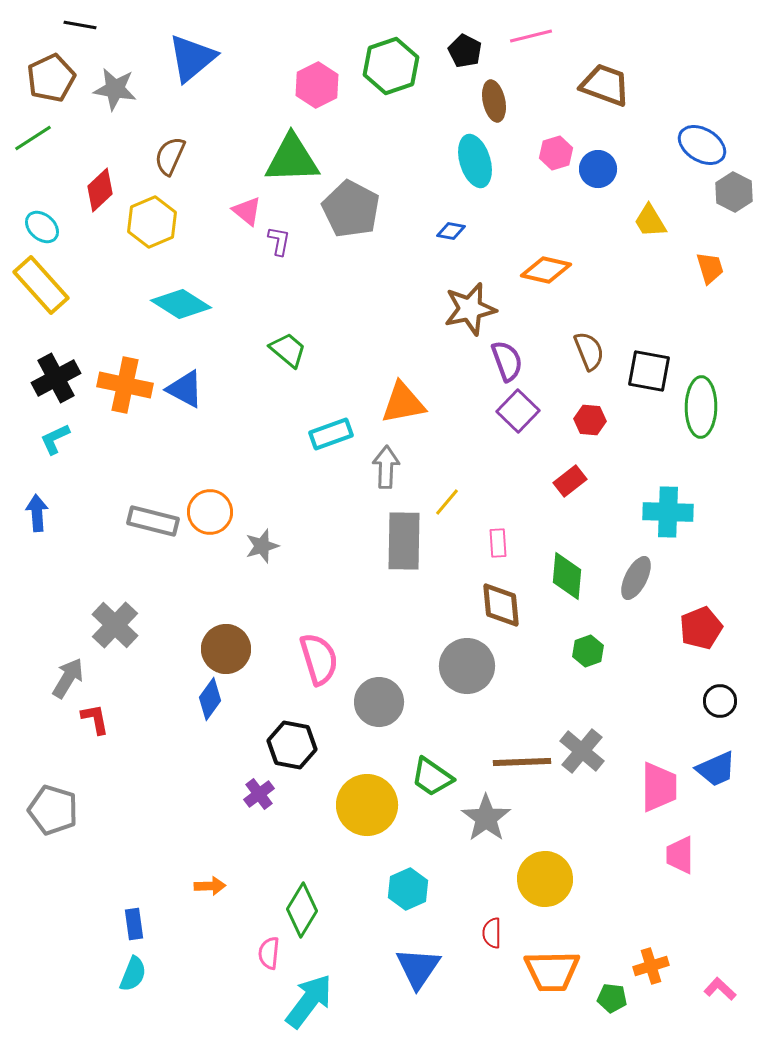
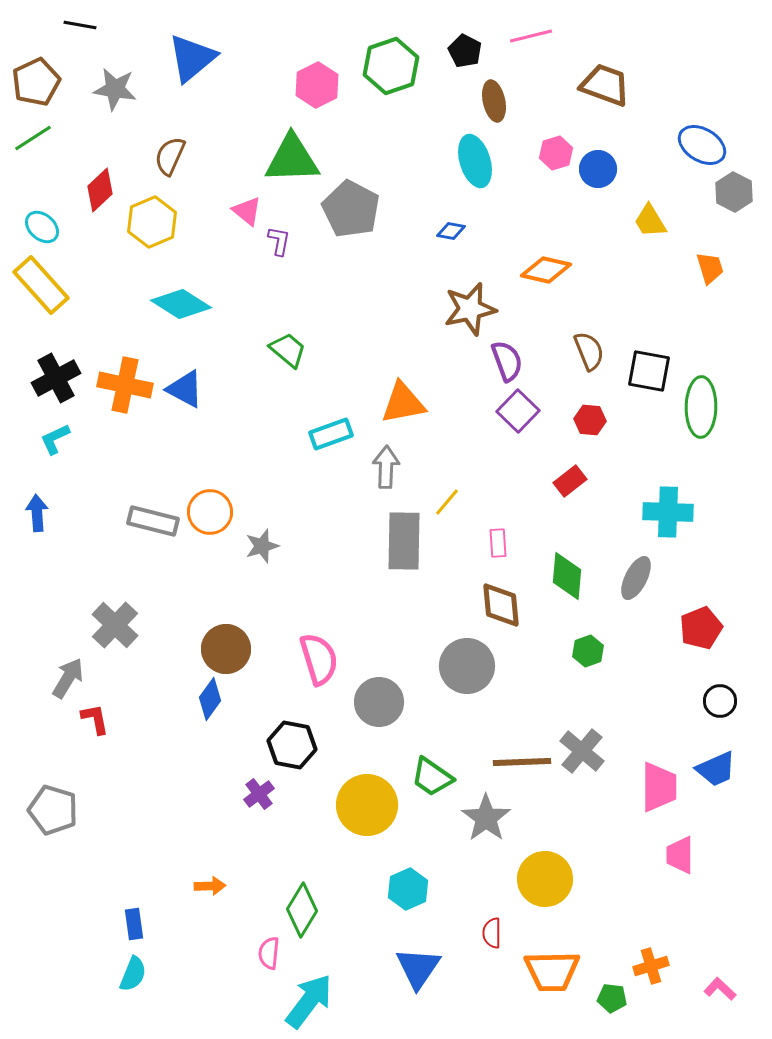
brown pentagon at (51, 78): moved 15 px left, 4 px down
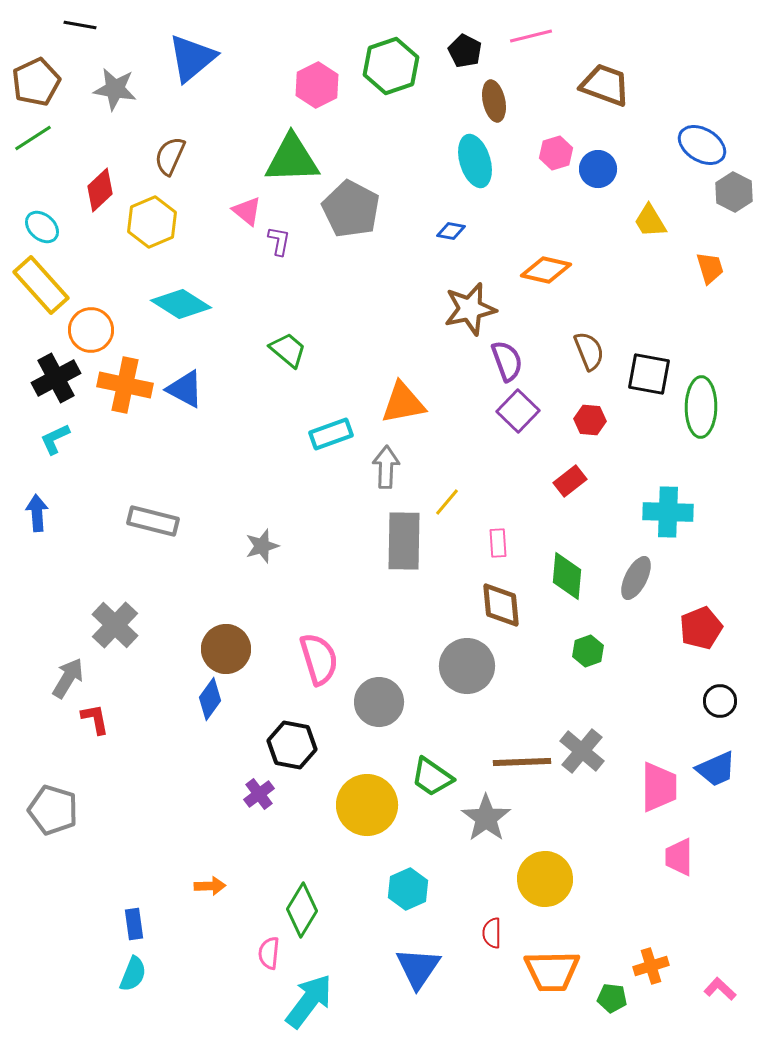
black square at (649, 371): moved 3 px down
orange circle at (210, 512): moved 119 px left, 182 px up
pink trapezoid at (680, 855): moved 1 px left, 2 px down
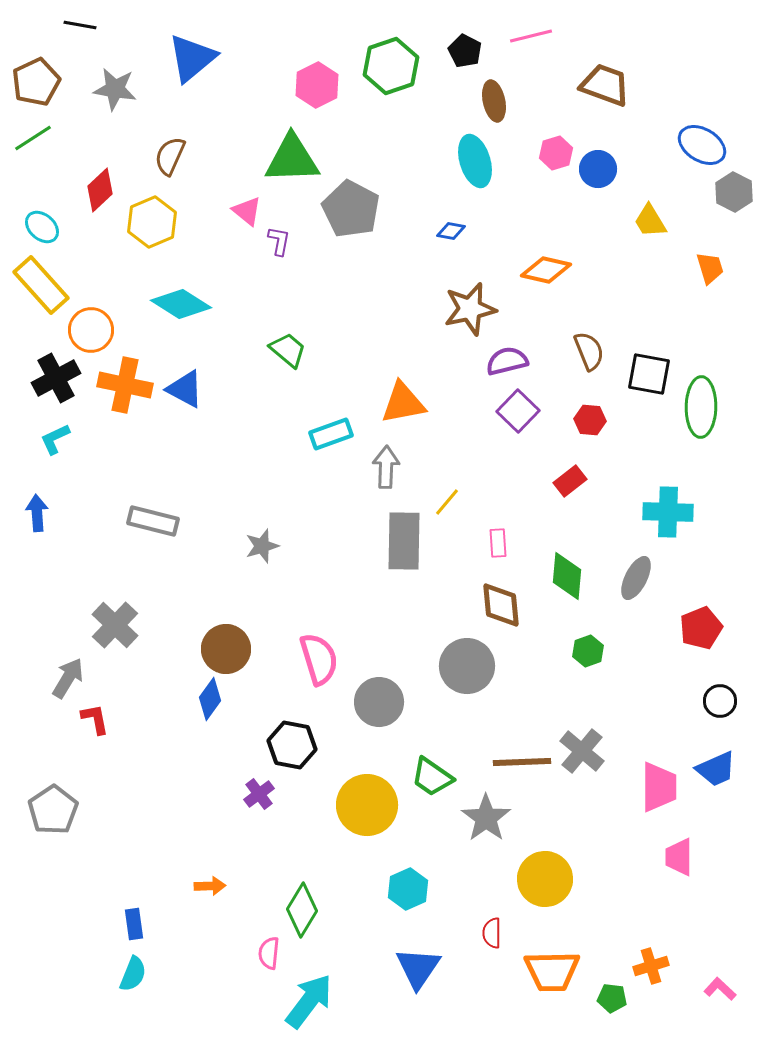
purple semicircle at (507, 361): rotated 84 degrees counterclockwise
gray pentagon at (53, 810): rotated 21 degrees clockwise
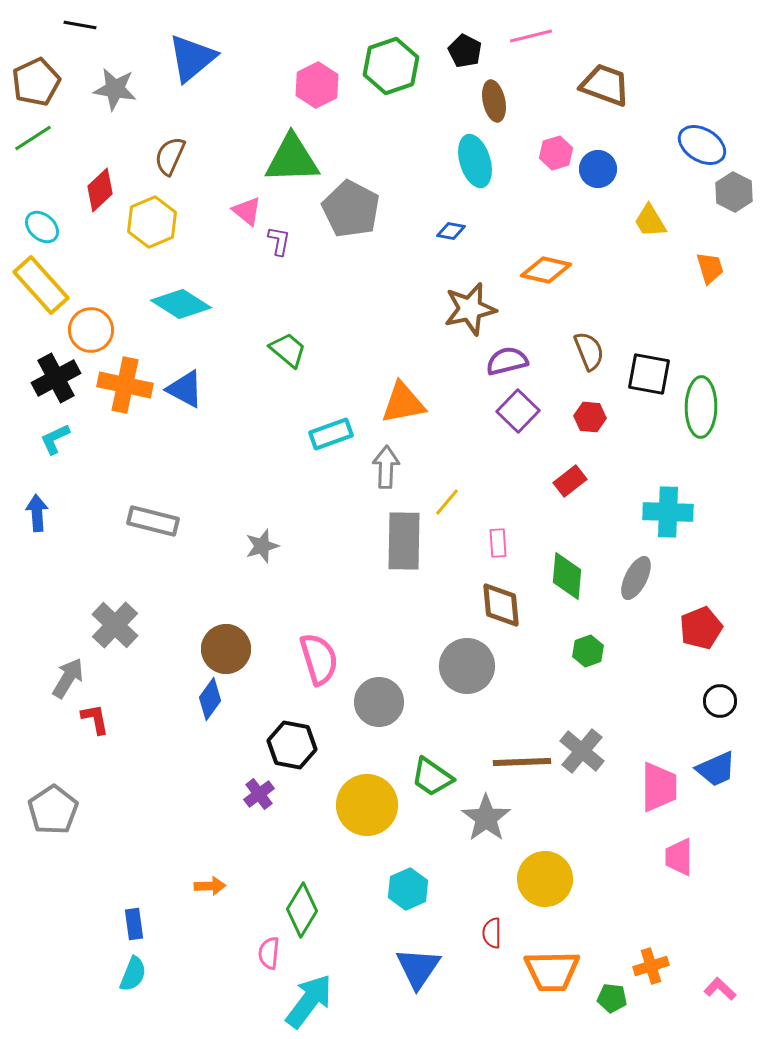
red hexagon at (590, 420): moved 3 px up
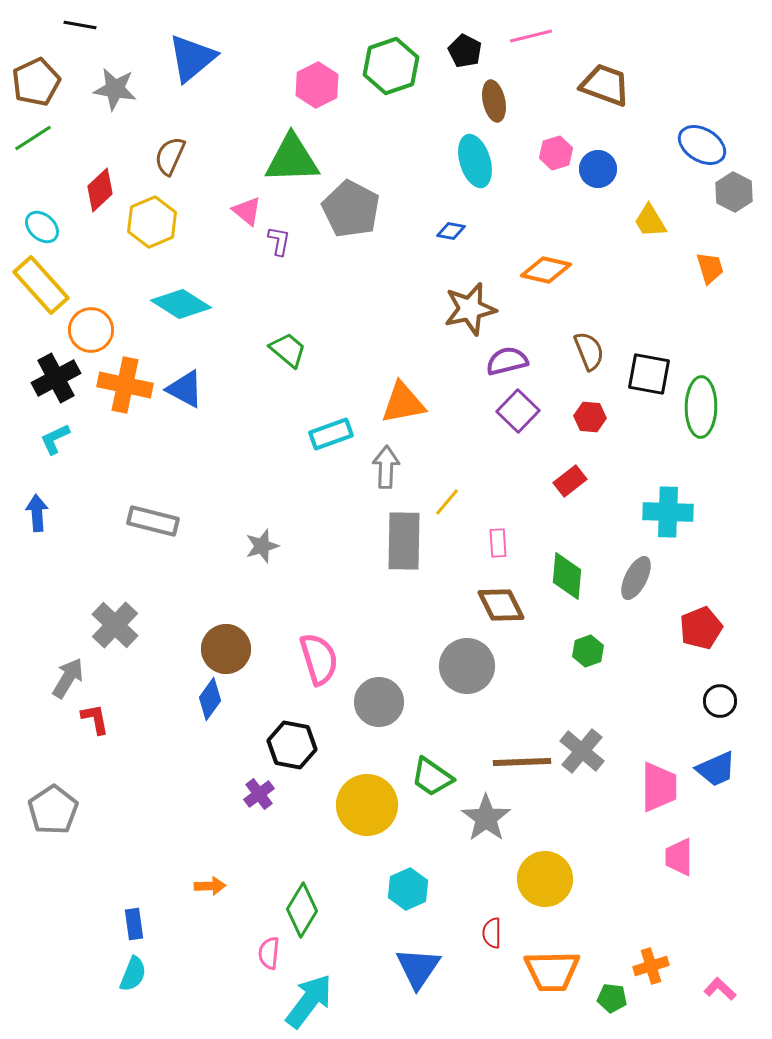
brown diamond at (501, 605): rotated 21 degrees counterclockwise
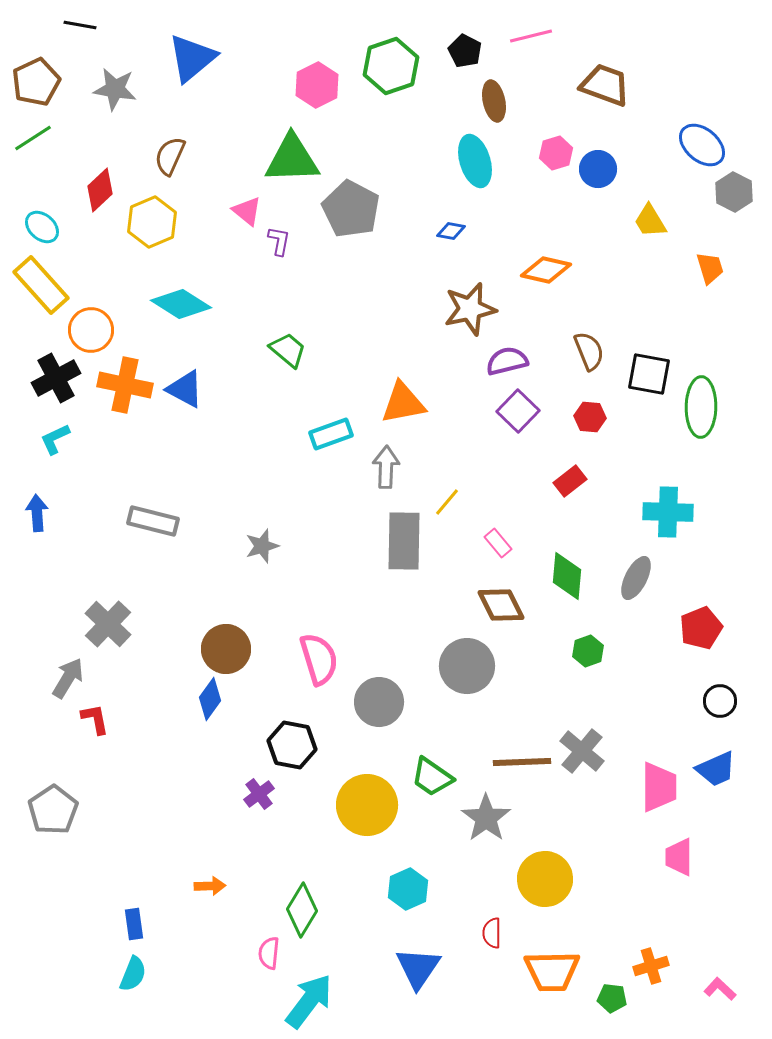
blue ellipse at (702, 145): rotated 9 degrees clockwise
pink rectangle at (498, 543): rotated 36 degrees counterclockwise
gray cross at (115, 625): moved 7 px left, 1 px up
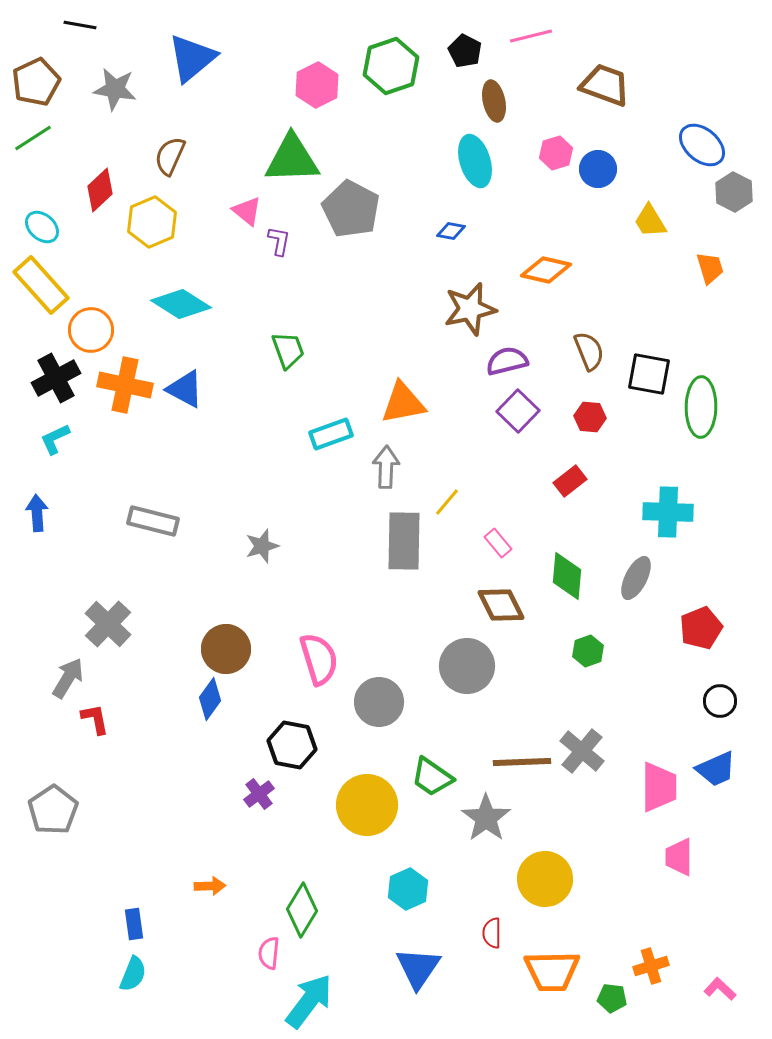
green trapezoid at (288, 350): rotated 30 degrees clockwise
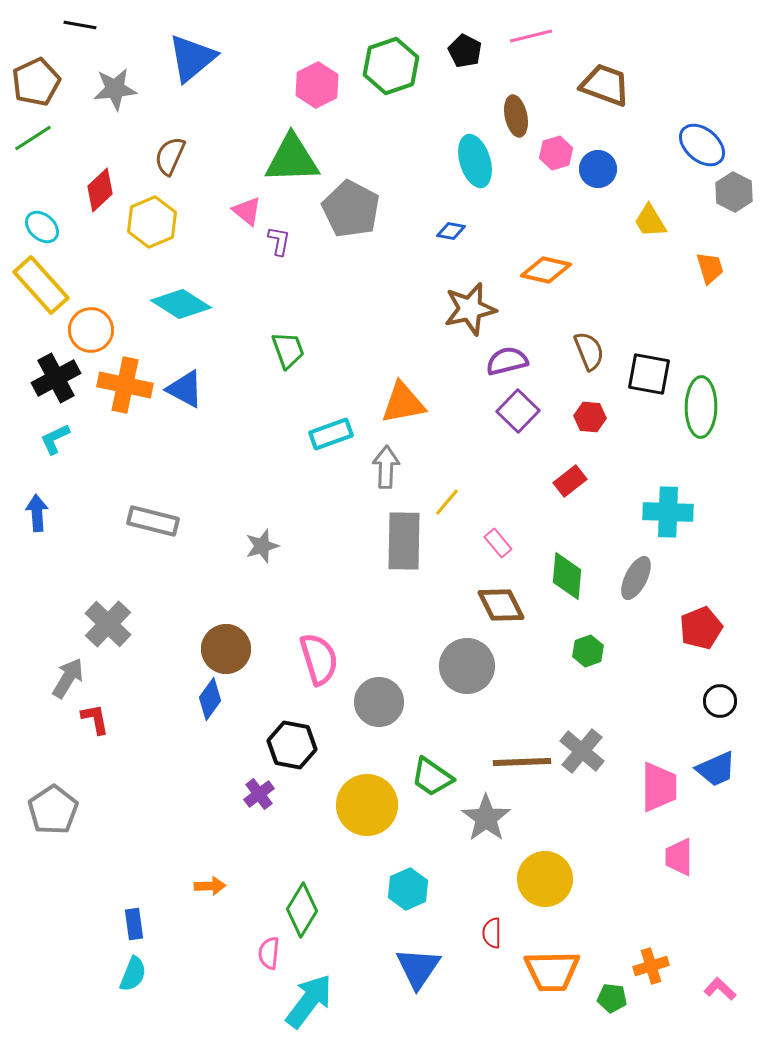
gray star at (115, 89): rotated 15 degrees counterclockwise
brown ellipse at (494, 101): moved 22 px right, 15 px down
